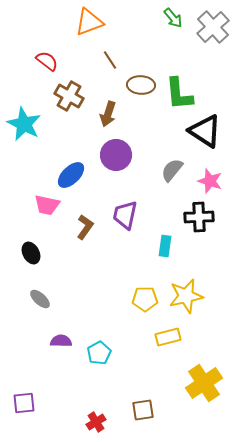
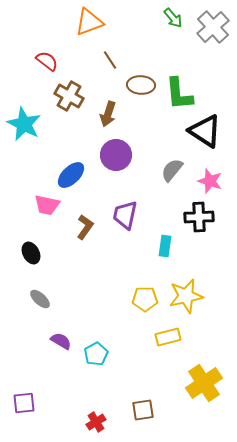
purple semicircle: rotated 30 degrees clockwise
cyan pentagon: moved 3 px left, 1 px down
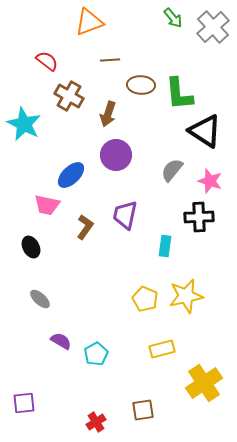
brown line: rotated 60 degrees counterclockwise
black ellipse: moved 6 px up
yellow pentagon: rotated 25 degrees clockwise
yellow rectangle: moved 6 px left, 12 px down
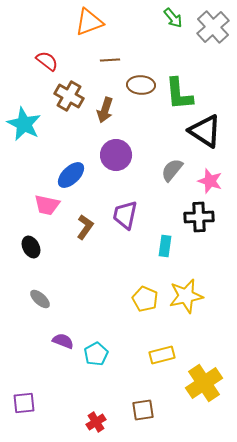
brown arrow: moved 3 px left, 4 px up
purple semicircle: moved 2 px right; rotated 10 degrees counterclockwise
yellow rectangle: moved 6 px down
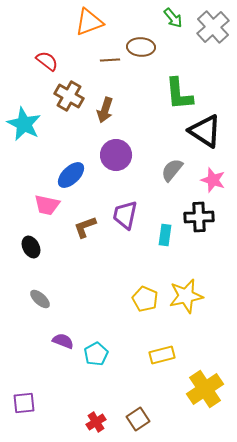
brown ellipse: moved 38 px up
pink star: moved 3 px right, 1 px up
brown L-shape: rotated 145 degrees counterclockwise
cyan rectangle: moved 11 px up
yellow cross: moved 1 px right, 6 px down
brown square: moved 5 px left, 9 px down; rotated 25 degrees counterclockwise
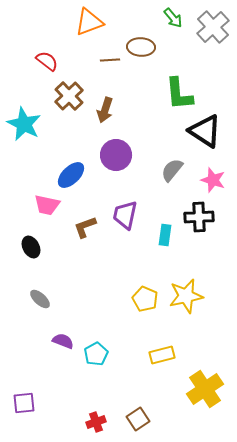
brown cross: rotated 16 degrees clockwise
red cross: rotated 12 degrees clockwise
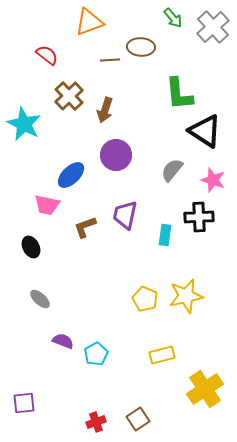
red semicircle: moved 6 px up
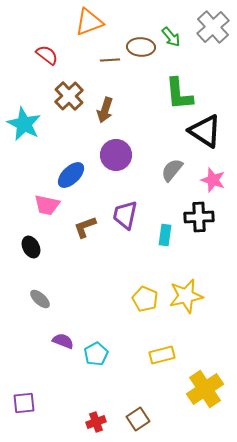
green arrow: moved 2 px left, 19 px down
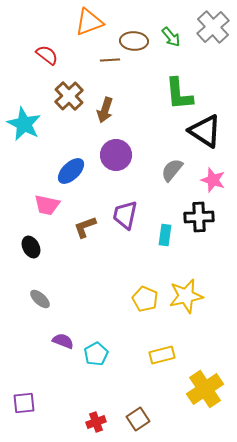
brown ellipse: moved 7 px left, 6 px up
blue ellipse: moved 4 px up
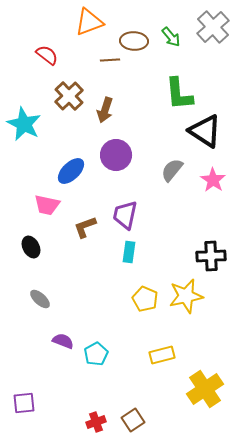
pink star: rotated 15 degrees clockwise
black cross: moved 12 px right, 39 px down
cyan rectangle: moved 36 px left, 17 px down
brown square: moved 5 px left, 1 px down
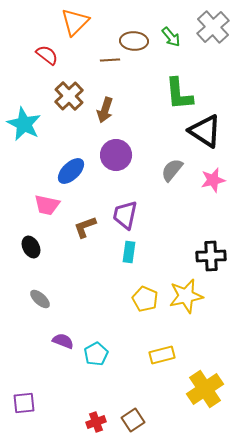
orange triangle: moved 14 px left; rotated 24 degrees counterclockwise
pink star: rotated 25 degrees clockwise
